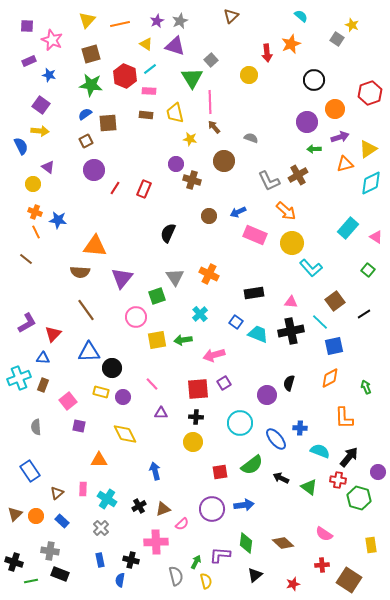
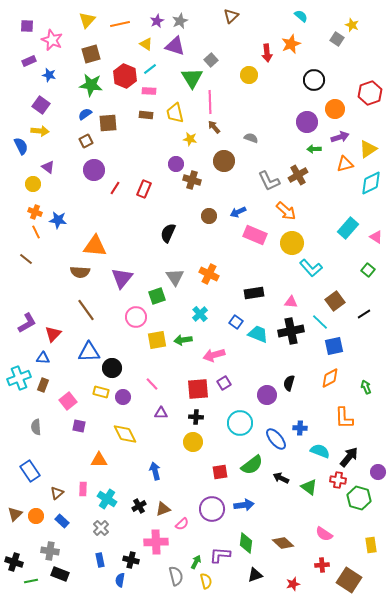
black triangle at (255, 575): rotated 21 degrees clockwise
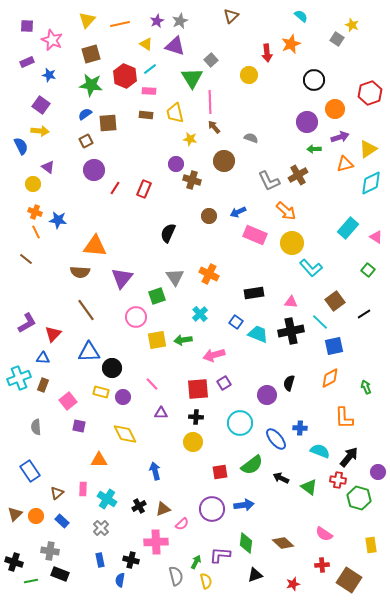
purple rectangle at (29, 61): moved 2 px left, 1 px down
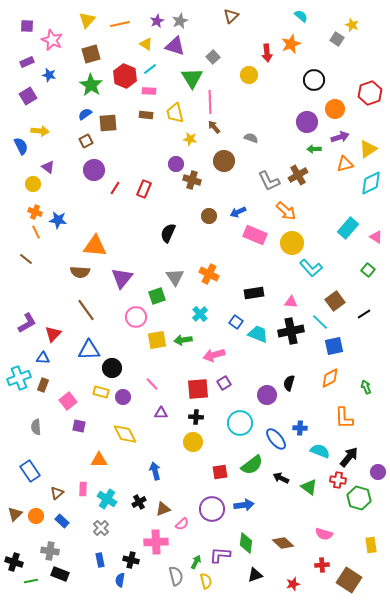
gray square at (211, 60): moved 2 px right, 3 px up
green star at (91, 85): rotated 25 degrees clockwise
purple square at (41, 105): moved 13 px left, 9 px up; rotated 24 degrees clockwise
blue triangle at (89, 352): moved 2 px up
black cross at (139, 506): moved 4 px up
pink semicircle at (324, 534): rotated 18 degrees counterclockwise
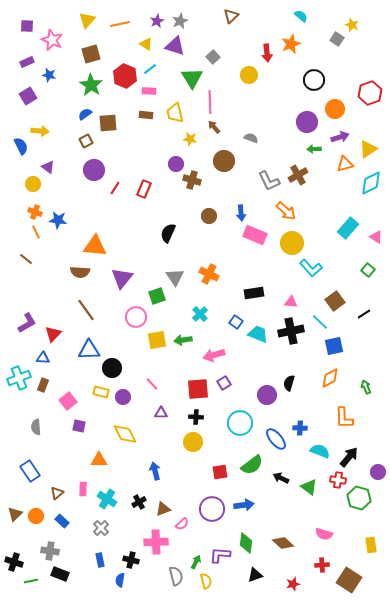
blue arrow at (238, 212): moved 3 px right, 1 px down; rotated 70 degrees counterclockwise
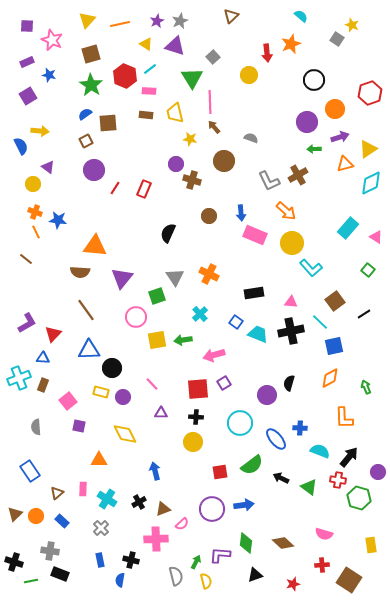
pink cross at (156, 542): moved 3 px up
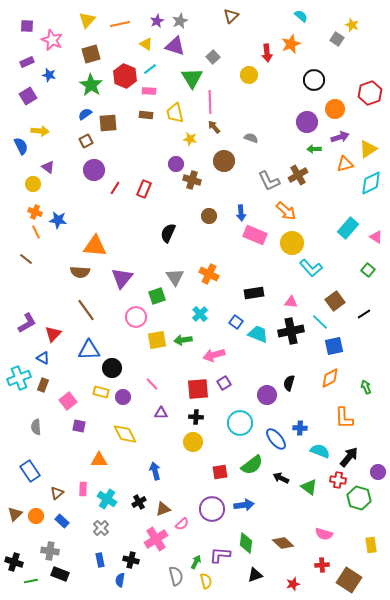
blue triangle at (43, 358): rotated 24 degrees clockwise
pink cross at (156, 539): rotated 30 degrees counterclockwise
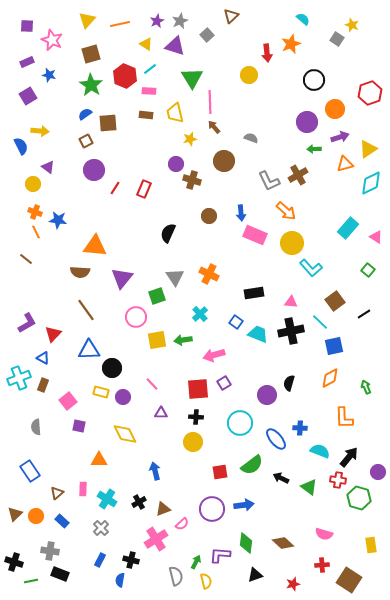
cyan semicircle at (301, 16): moved 2 px right, 3 px down
gray square at (213, 57): moved 6 px left, 22 px up
yellow star at (190, 139): rotated 24 degrees counterclockwise
blue rectangle at (100, 560): rotated 40 degrees clockwise
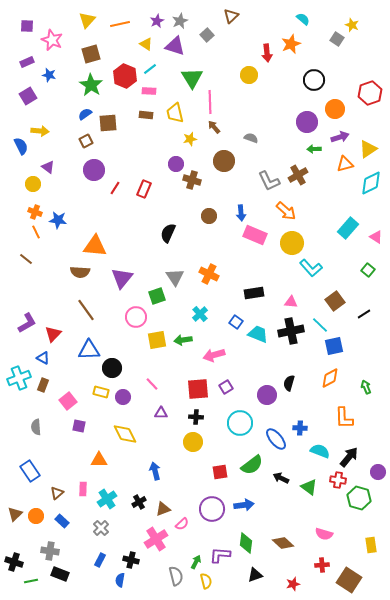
cyan line at (320, 322): moved 3 px down
purple square at (224, 383): moved 2 px right, 4 px down
cyan cross at (107, 499): rotated 24 degrees clockwise
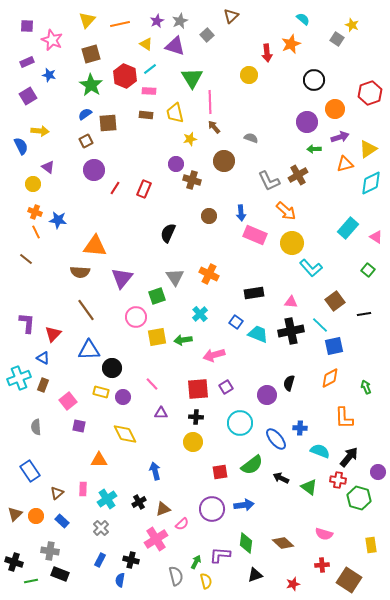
black line at (364, 314): rotated 24 degrees clockwise
purple L-shape at (27, 323): rotated 55 degrees counterclockwise
yellow square at (157, 340): moved 3 px up
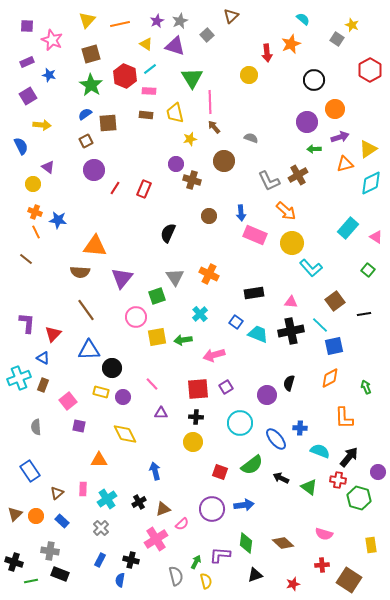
red hexagon at (370, 93): moved 23 px up; rotated 10 degrees counterclockwise
yellow arrow at (40, 131): moved 2 px right, 6 px up
red square at (220, 472): rotated 28 degrees clockwise
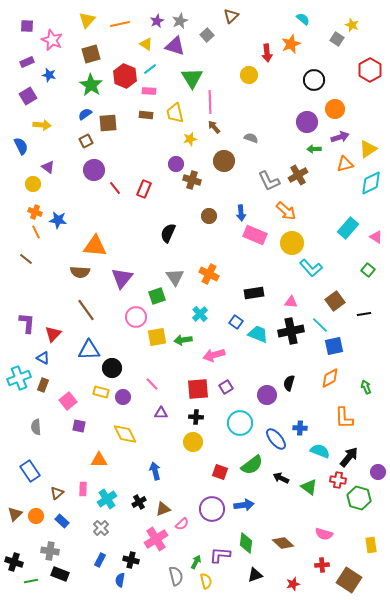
red line at (115, 188): rotated 72 degrees counterclockwise
